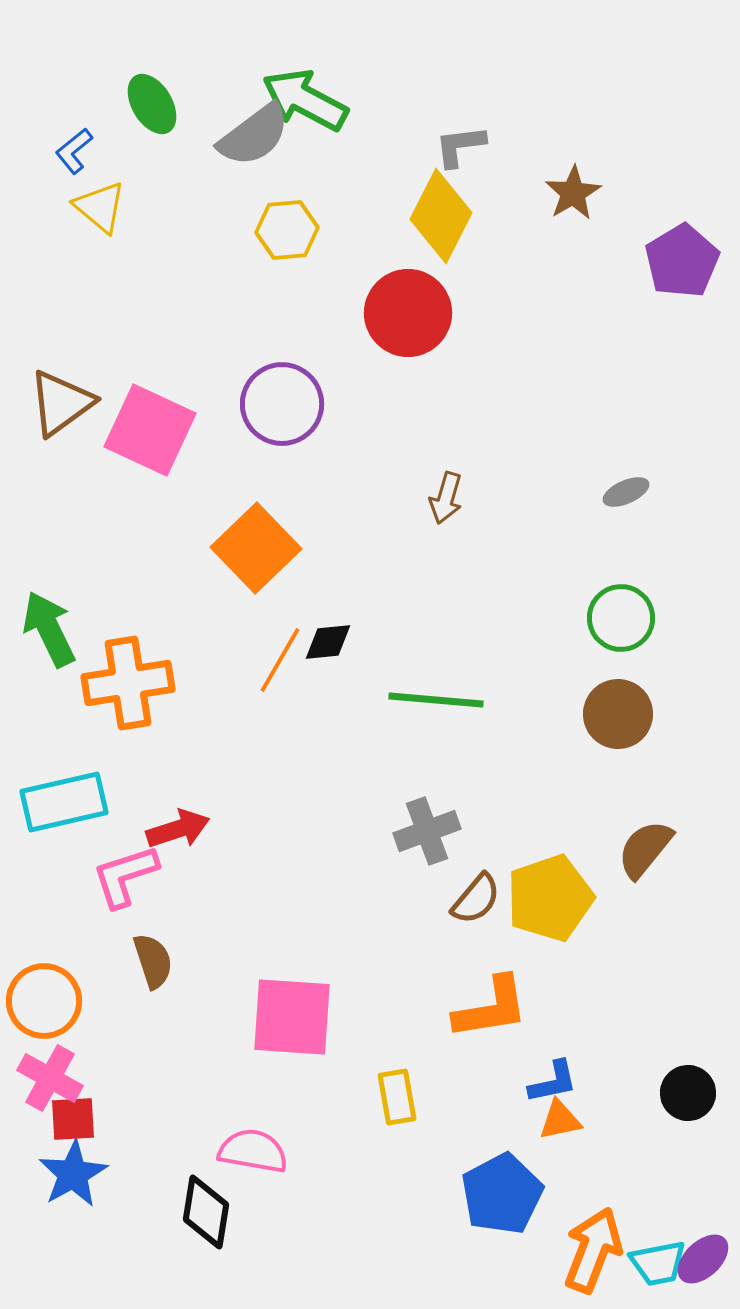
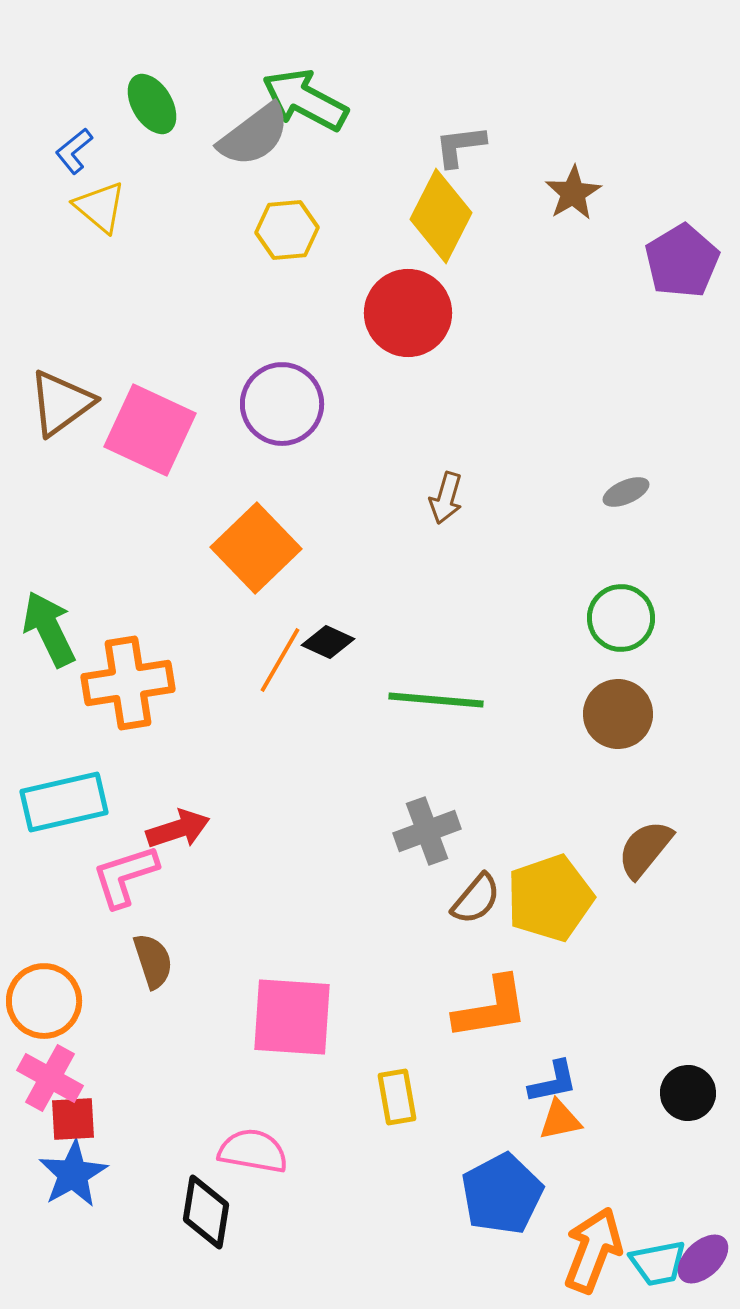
black diamond at (328, 642): rotated 30 degrees clockwise
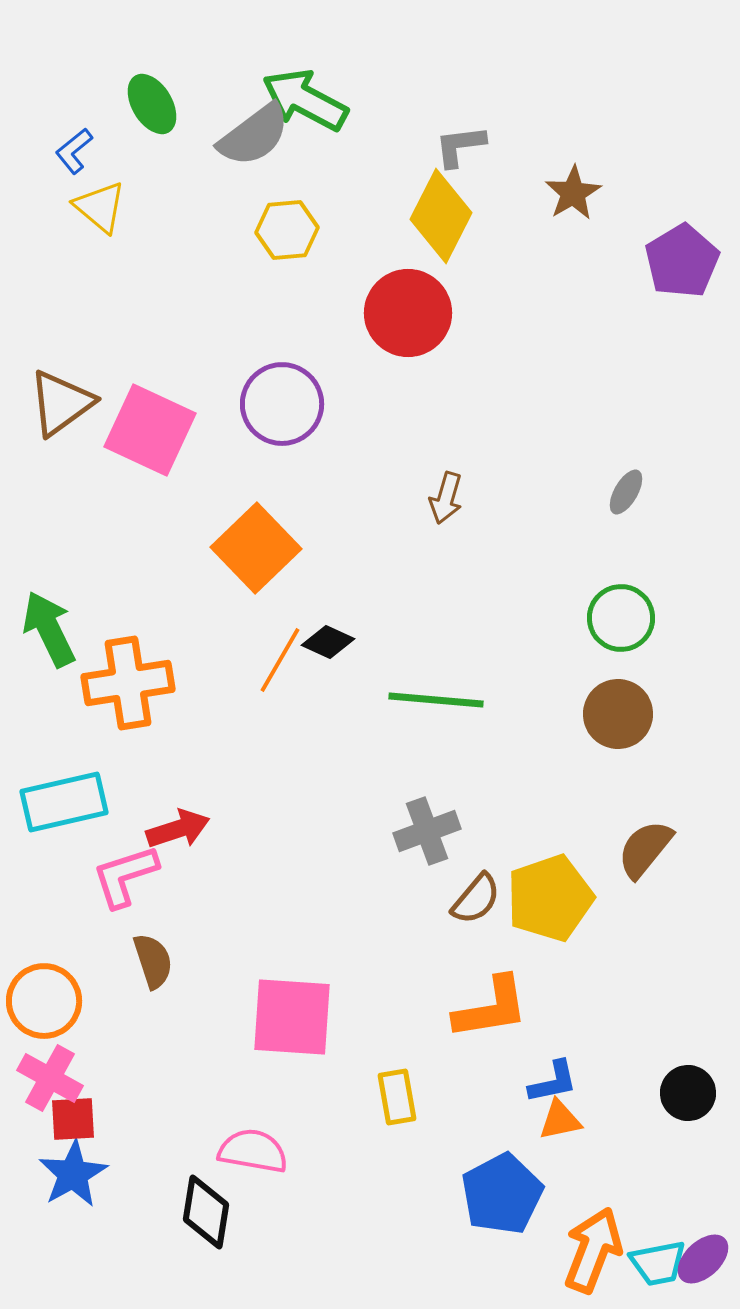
gray ellipse at (626, 492): rotated 36 degrees counterclockwise
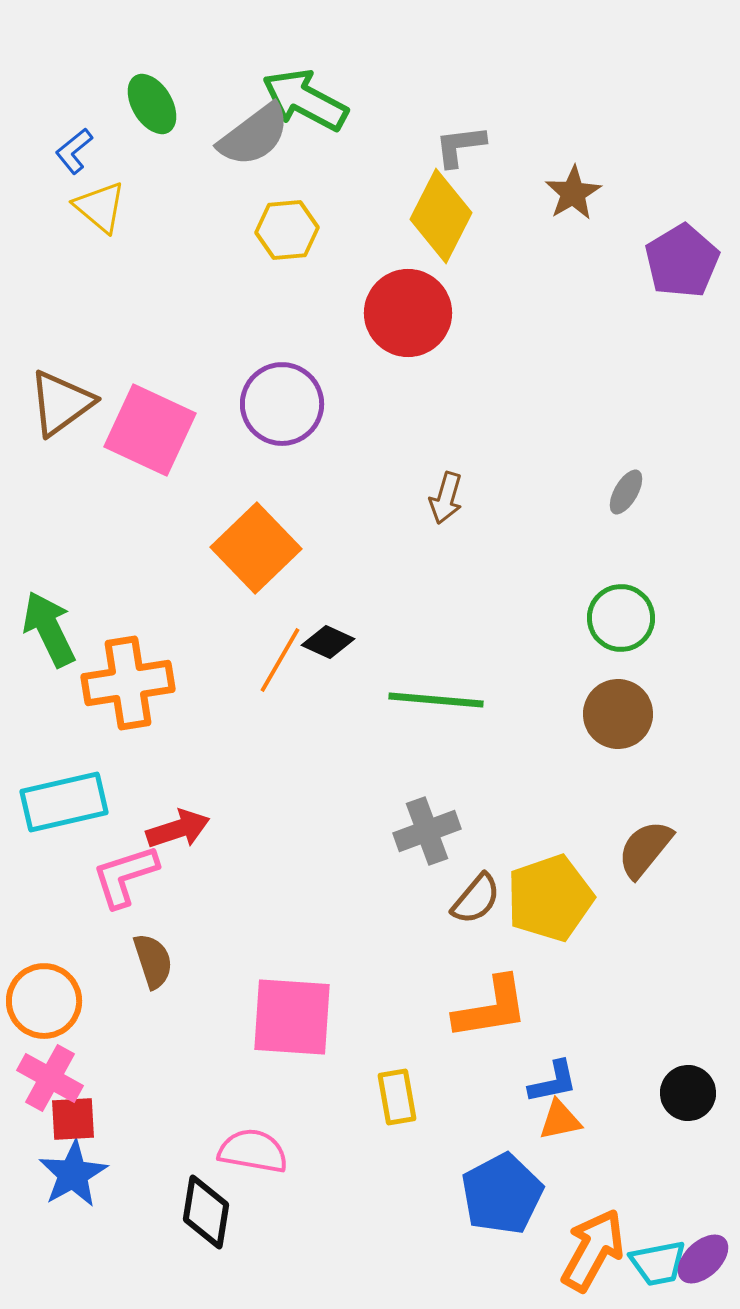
orange arrow at (593, 1250): rotated 8 degrees clockwise
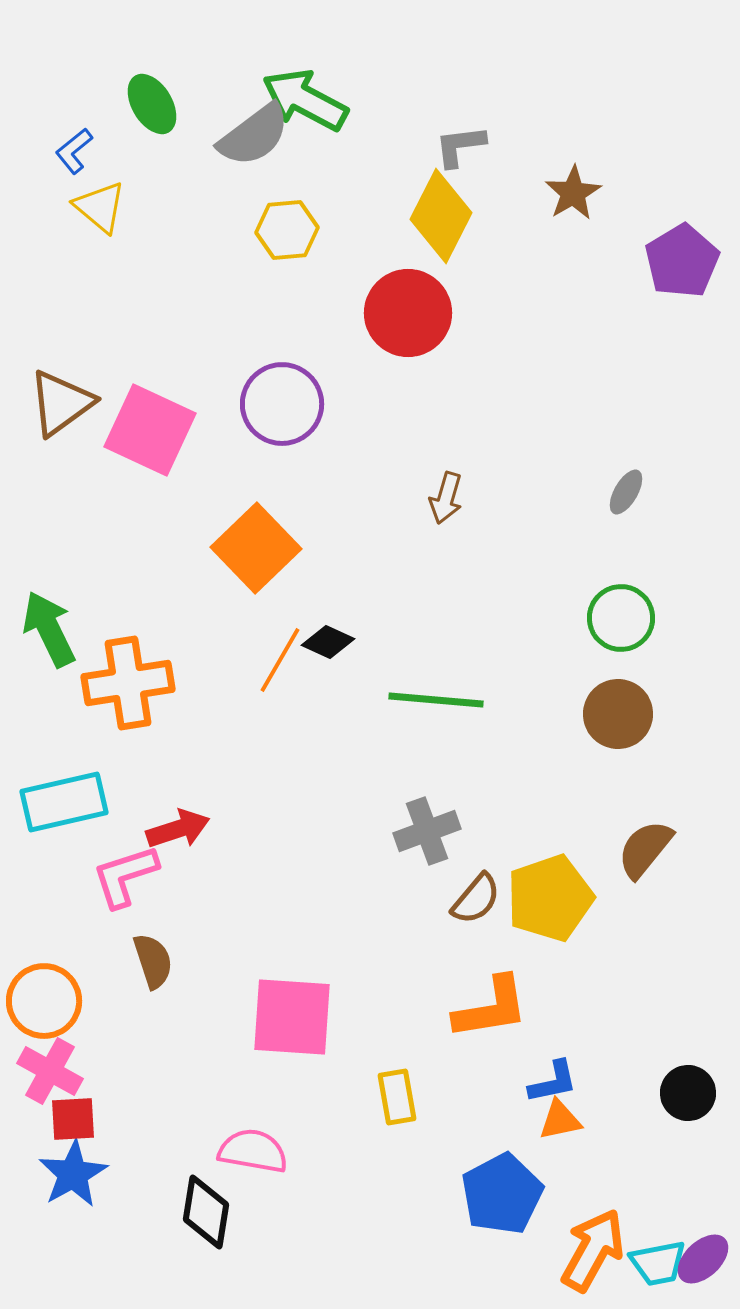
pink cross at (50, 1078): moved 7 px up
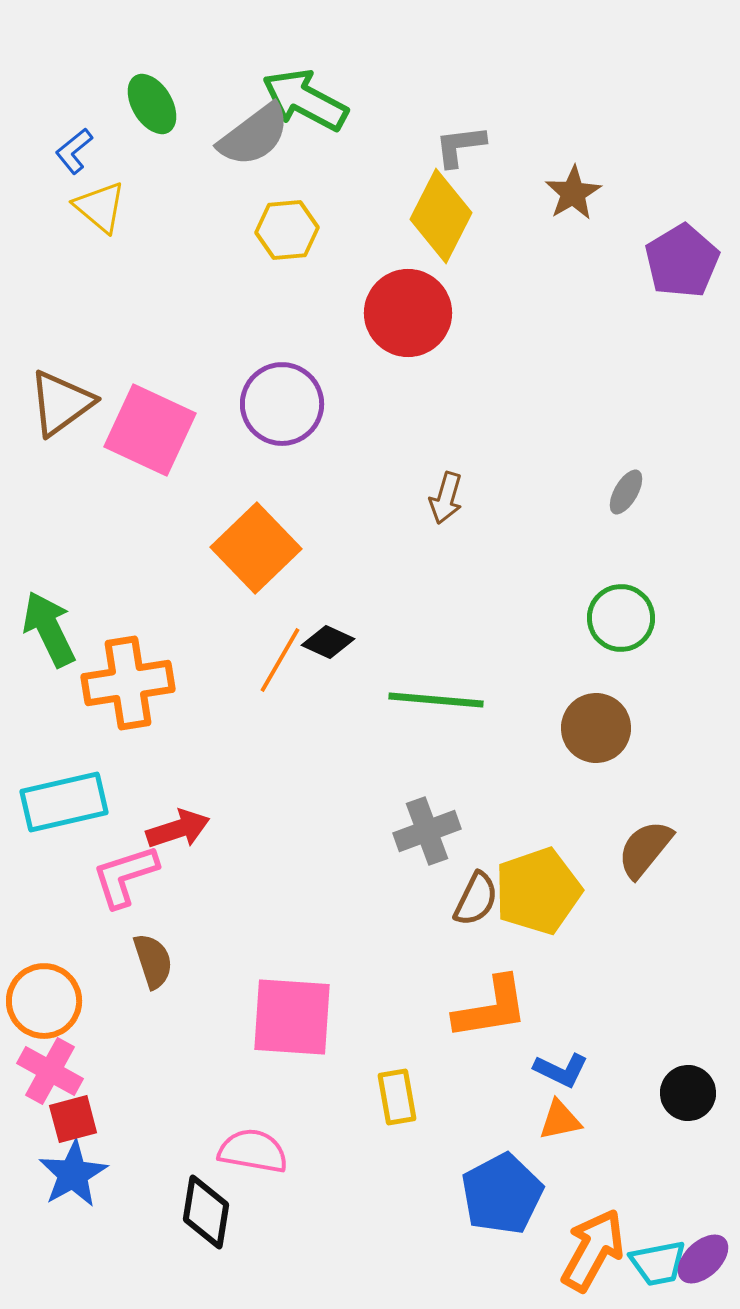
brown circle at (618, 714): moved 22 px left, 14 px down
yellow pentagon at (550, 898): moved 12 px left, 7 px up
brown semicircle at (476, 899): rotated 14 degrees counterclockwise
blue L-shape at (553, 1082): moved 8 px right, 12 px up; rotated 38 degrees clockwise
red square at (73, 1119): rotated 12 degrees counterclockwise
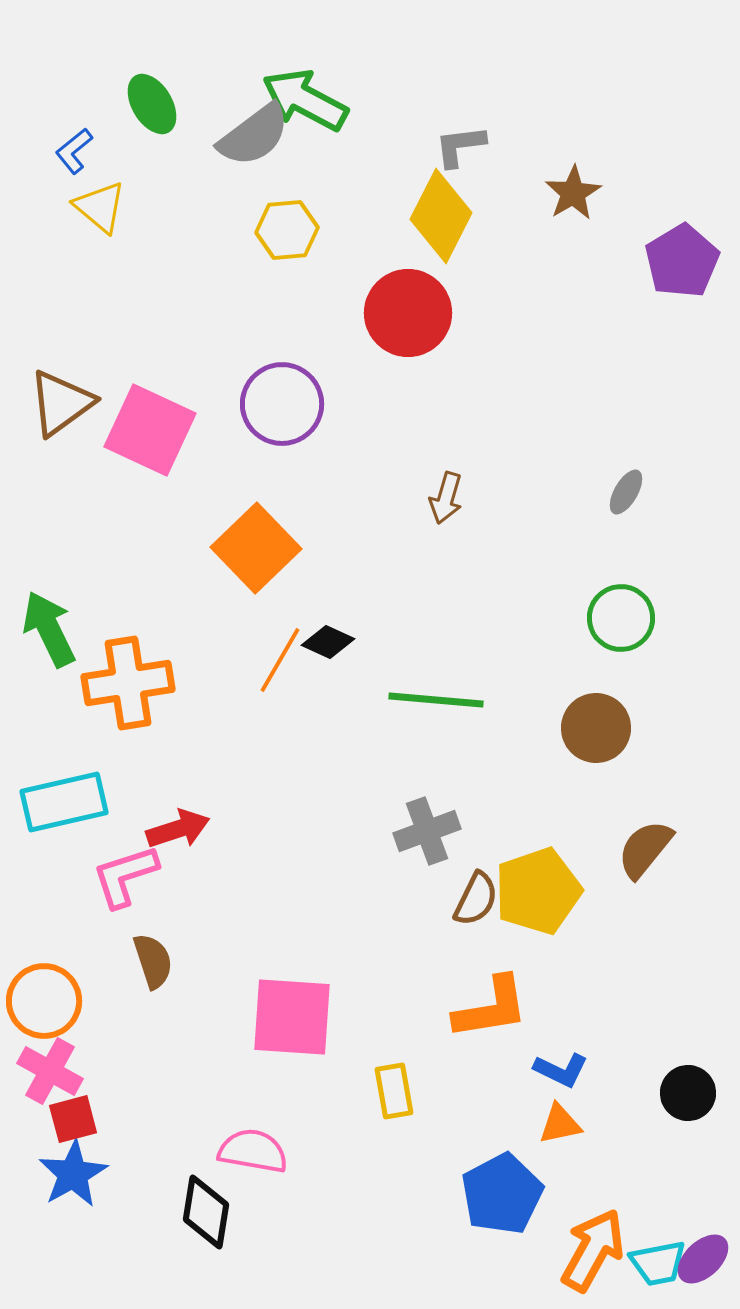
yellow rectangle at (397, 1097): moved 3 px left, 6 px up
orange triangle at (560, 1120): moved 4 px down
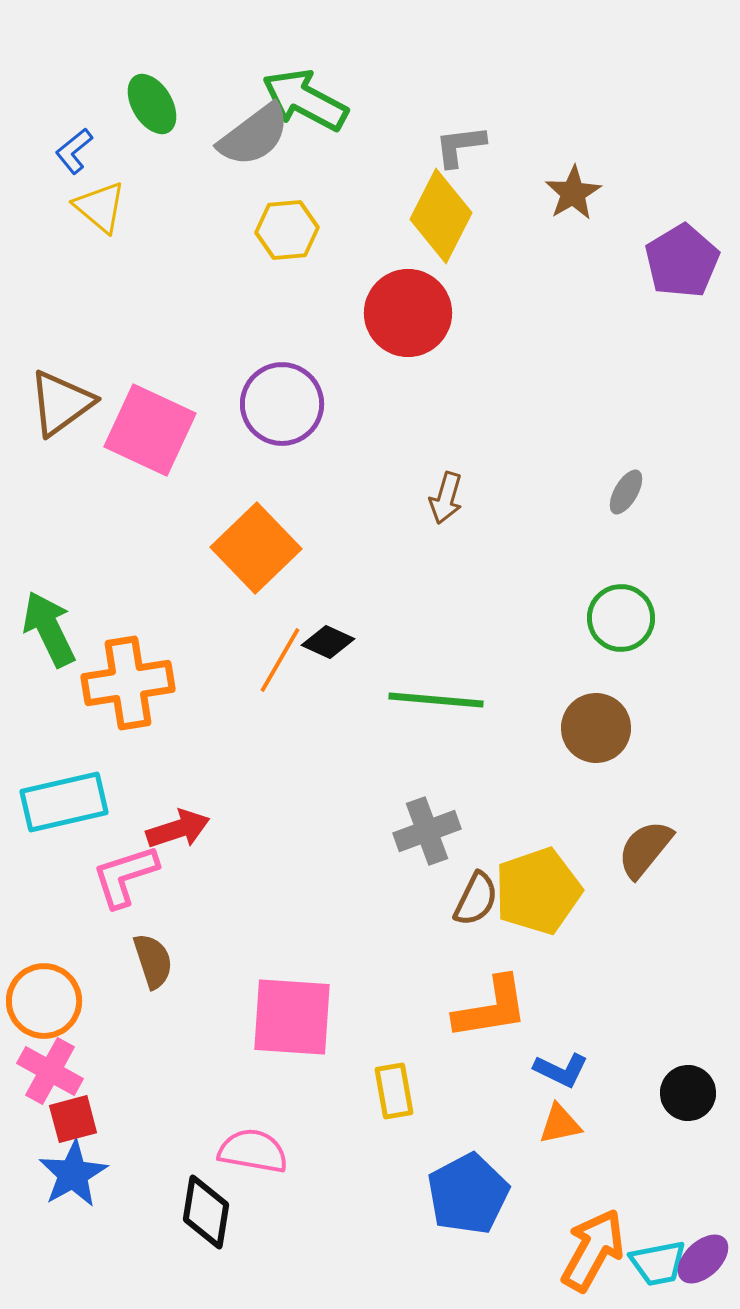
blue pentagon at (502, 1194): moved 34 px left
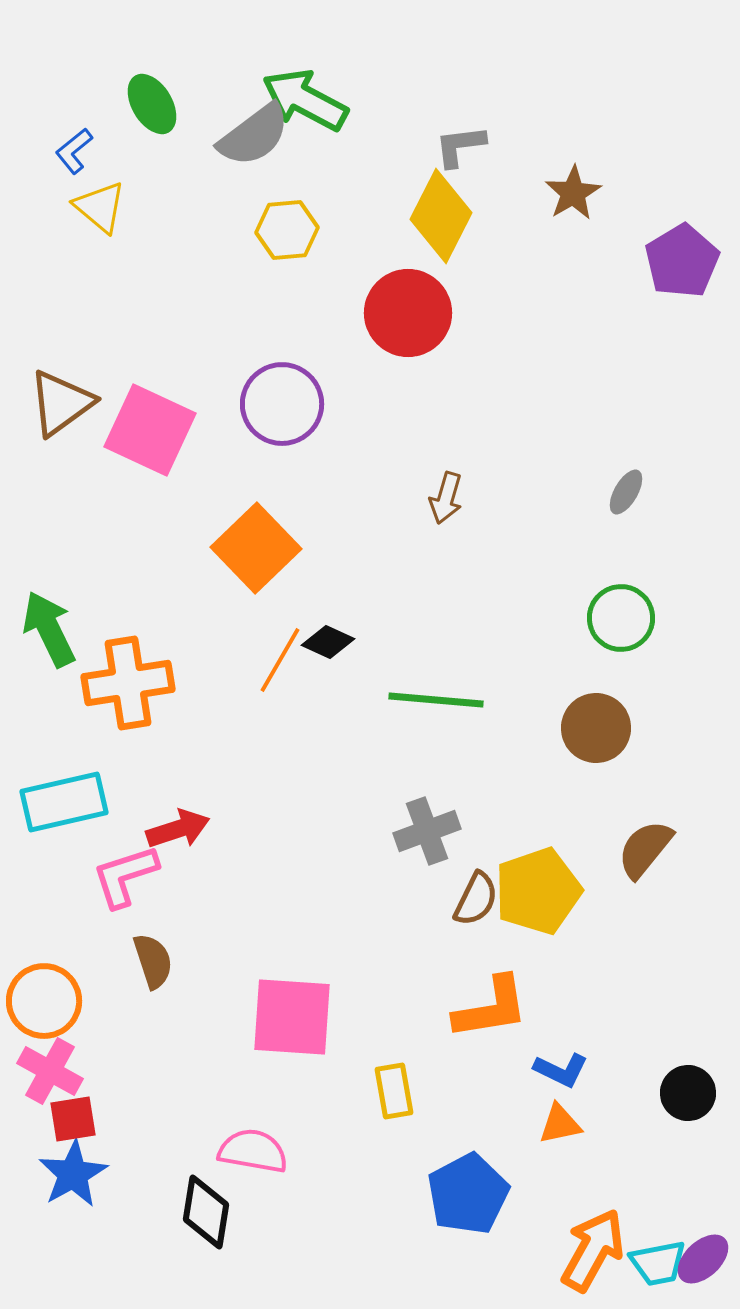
red square at (73, 1119): rotated 6 degrees clockwise
